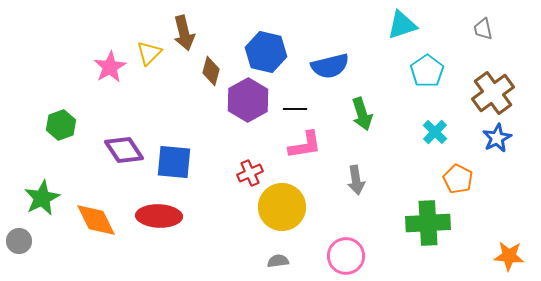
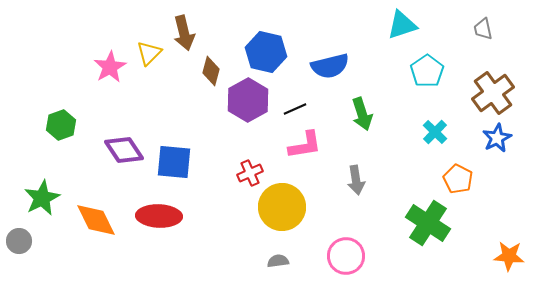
black line: rotated 25 degrees counterclockwise
green cross: rotated 36 degrees clockwise
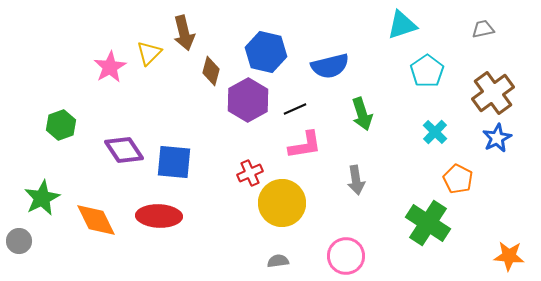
gray trapezoid: rotated 90 degrees clockwise
yellow circle: moved 4 px up
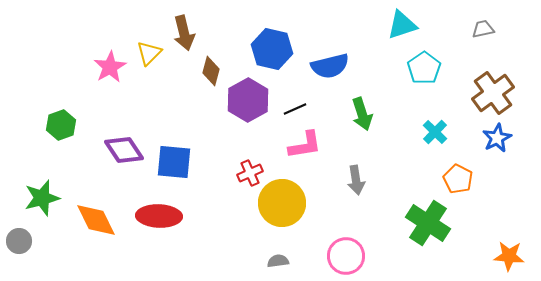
blue hexagon: moved 6 px right, 3 px up
cyan pentagon: moved 3 px left, 3 px up
green star: rotated 12 degrees clockwise
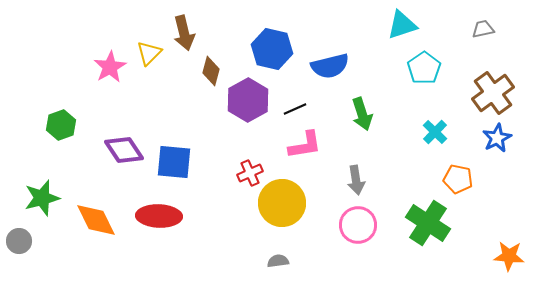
orange pentagon: rotated 16 degrees counterclockwise
pink circle: moved 12 px right, 31 px up
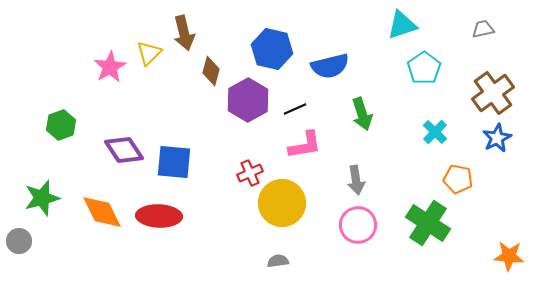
orange diamond: moved 6 px right, 8 px up
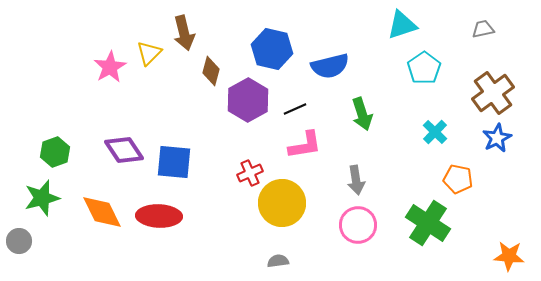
green hexagon: moved 6 px left, 27 px down
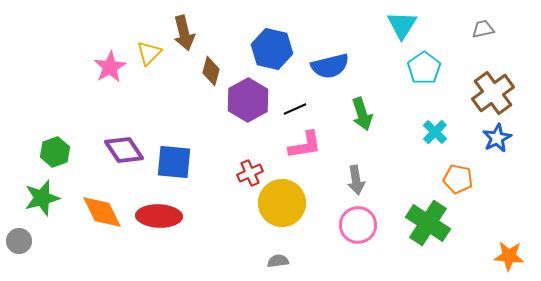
cyan triangle: rotated 40 degrees counterclockwise
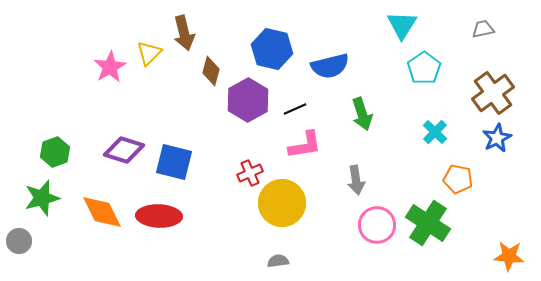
purple diamond: rotated 39 degrees counterclockwise
blue square: rotated 9 degrees clockwise
pink circle: moved 19 px right
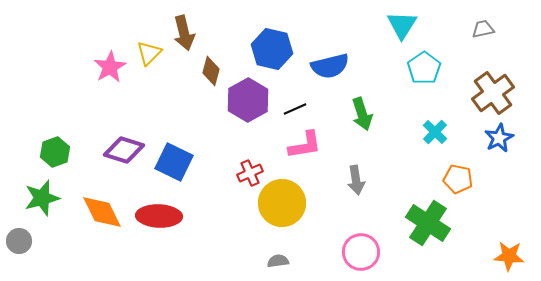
blue star: moved 2 px right
blue square: rotated 12 degrees clockwise
pink circle: moved 16 px left, 27 px down
